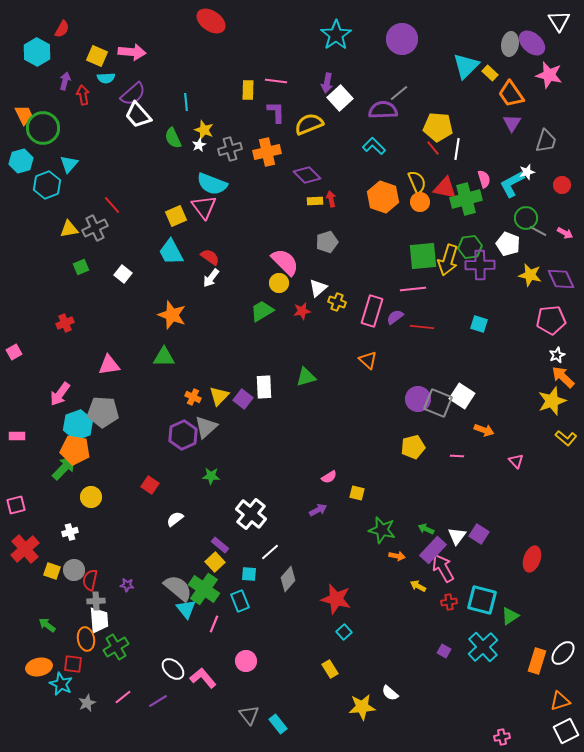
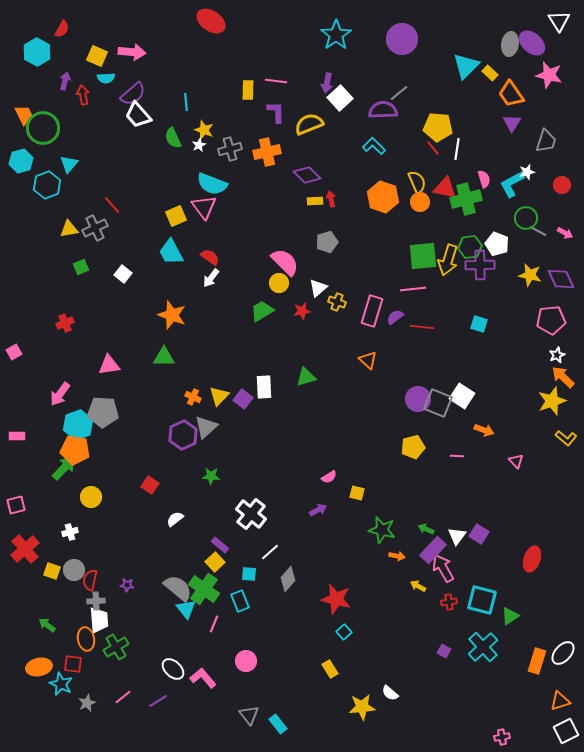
white pentagon at (508, 244): moved 11 px left
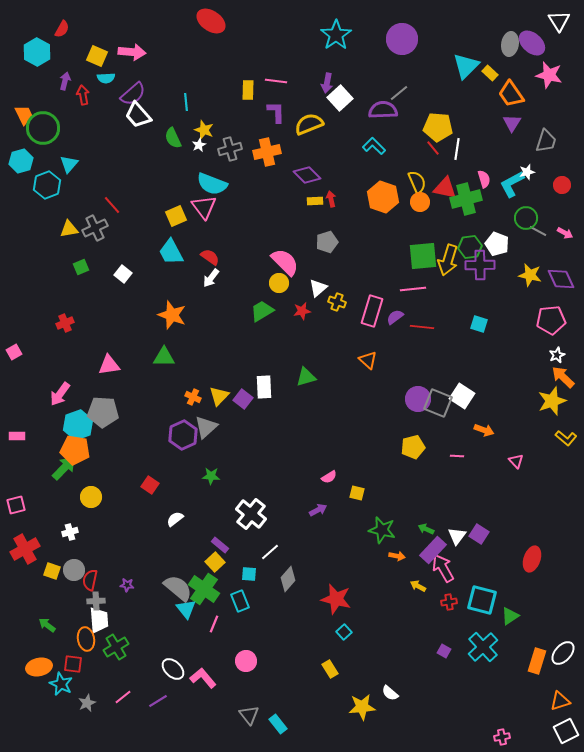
red cross at (25, 549): rotated 12 degrees clockwise
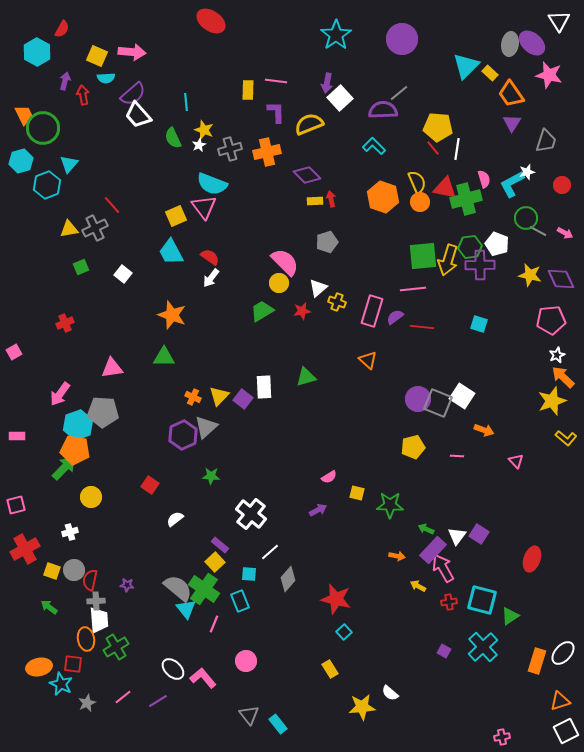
pink triangle at (109, 365): moved 3 px right, 3 px down
green star at (382, 530): moved 8 px right, 25 px up; rotated 12 degrees counterclockwise
green arrow at (47, 625): moved 2 px right, 18 px up
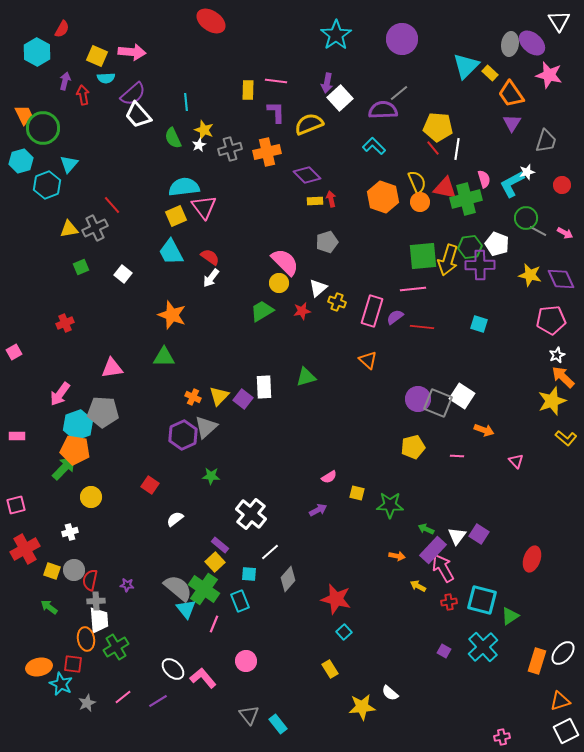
cyan semicircle at (212, 184): moved 28 px left, 3 px down; rotated 152 degrees clockwise
